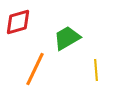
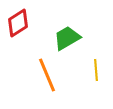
red diamond: moved 1 px down; rotated 16 degrees counterclockwise
orange line: moved 12 px right, 6 px down; rotated 48 degrees counterclockwise
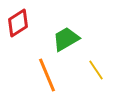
green trapezoid: moved 1 px left, 1 px down
yellow line: rotated 30 degrees counterclockwise
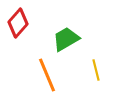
red diamond: rotated 16 degrees counterclockwise
yellow line: rotated 20 degrees clockwise
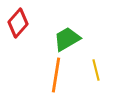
green trapezoid: moved 1 px right
orange line: moved 9 px right; rotated 32 degrees clockwise
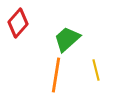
green trapezoid: rotated 12 degrees counterclockwise
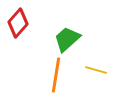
yellow line: rotated 60 degrees counterclockwise
